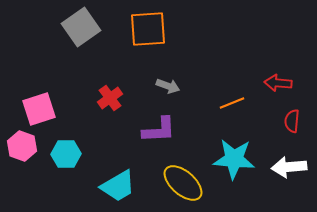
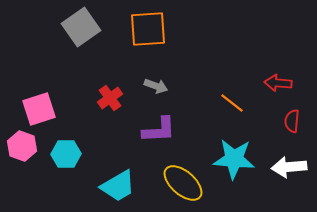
gray arrow: moved 12 px left
orange line: rotated 60 degrees clockwise
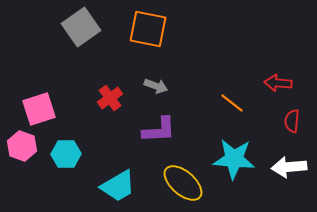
orange square: rotated 15 degrees clockwise
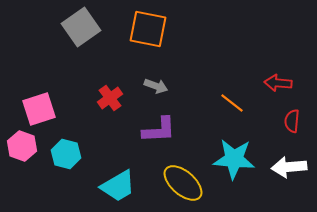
cyan hexagon: rotated 16 degrees clockwise
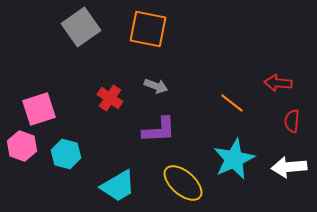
red cross: rotated 20 degrees counterclockwise
cyan star: rotated 30 degrees counterclockwise
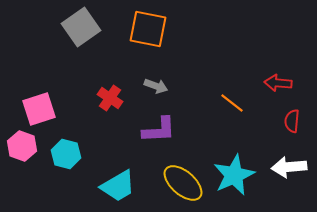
cyan star: moved 16 px down
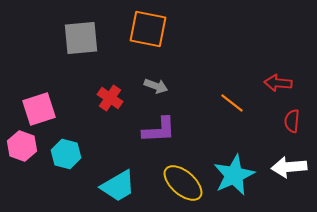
gray square: moved 11 px down; rotated 30 degrees clockwise
